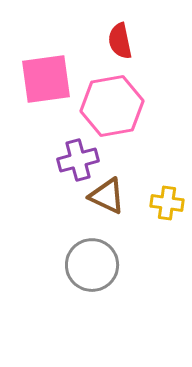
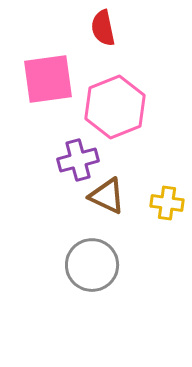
red semicircle: moved 17 px left, 13 px up
pink square: moved 2 px right
pink hexagon: moved 3 px right, 1 px down; rotated 12 degrees counterclockwise
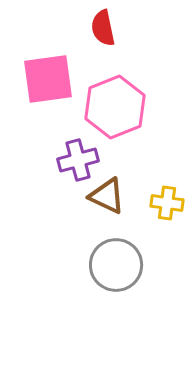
gray circle: moved 24 px right
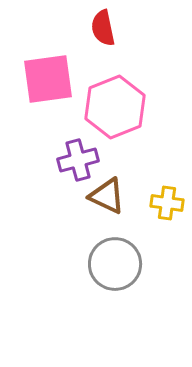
gray circle: moved 1 px left, 1 px up
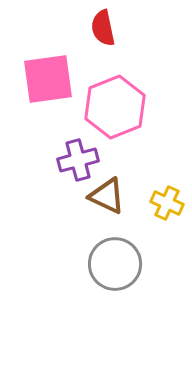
yellow cross: rotated 16 degrees clockwise
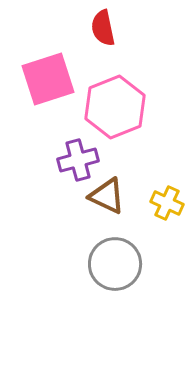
pink square: rotated 10 degrees counterclockwise
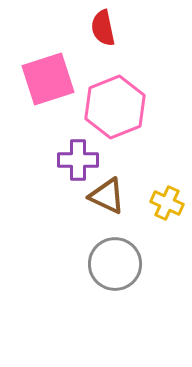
purple cross: rotated 15 degrees clockwise
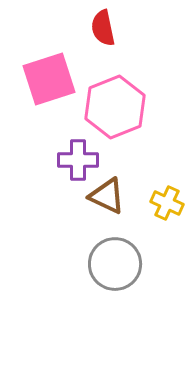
pink square: moved 1 px right
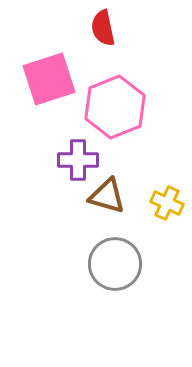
brown triangle: rotated 9 degrees counterclockwise
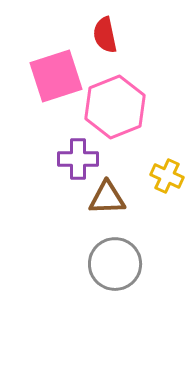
red semicircle: moved 2 px right, 7 px down
pink square: moved 7 px right, 3 px up
purple cross: moved 1 px up
brown triangle: moved 2 px down; rotated 18 degrees counterclockwise
yellow cross: moved 27 px up
